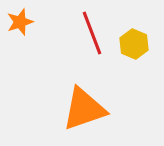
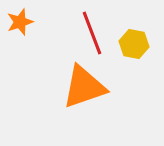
yellow hexagon: rotated 12 degrees counterclockwise
orange triangle: moved 22 px up
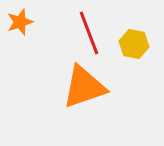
red line: moved 3 px left
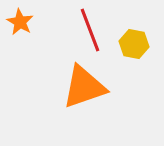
orange star: rotated 24 degrees counterclockwise
red line: moved 1 px right, 3 px up
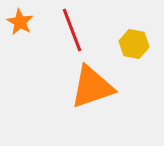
red line: moved 18 px left
orange triangle: moved 8 px right
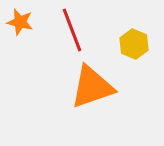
orange star: rotated 16 degrees counterclockwise
yellow hexagon: rotated 12 degrees clockwise
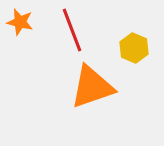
yellow hexagon: moved 4 px down
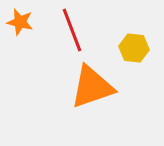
yellow hexagon: rotated 16 degrees counterclockwise
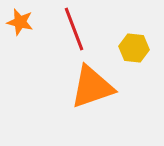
red line: moved 2 px right, 1 px up
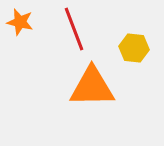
orange triangle: rotated 18 degrees clockwise
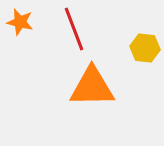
yellow hexagon: moved 11 px right
